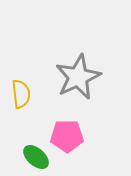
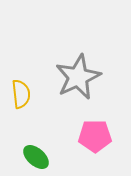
pink pentagon: moved 28 px right
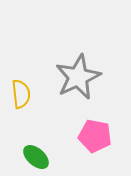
pink pentagon: rotated 12 degrees clockwise
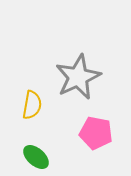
yellow semicircle: moved 11 px right, 11 px down; rotated 16 degrees clockwise
pink pentagon: moved 1 px right, 3 px up
